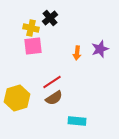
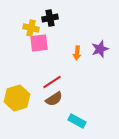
black cross: rotated 28 degrees clockwise
pink square: moved 6 px right, 3 px up
brown semicircle: moved 1 px down
cyan rectangle: rotated 24 degrees clockwise
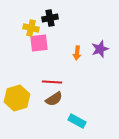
red line: rotated 36 degrees clockwise
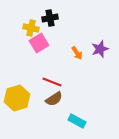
pink square: rotated 24 degrees counterclockwise
orange arrow: rotated 40 degrees counterclockwise
red line: rotated 18 degrees clockwise
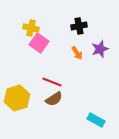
black cross: moved 29 px right, 8 px down
pink square: rotated 24 degrees counterclockwise
cyan rectangle: moved 19 px right, 1 px up
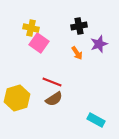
purple star: moved 1 px left, 5 px up
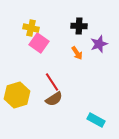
black cross: rotated 14 degrees clockwise
red line: rotated 36 degrees clockwise
yellow hexagon: moved 3 px up
